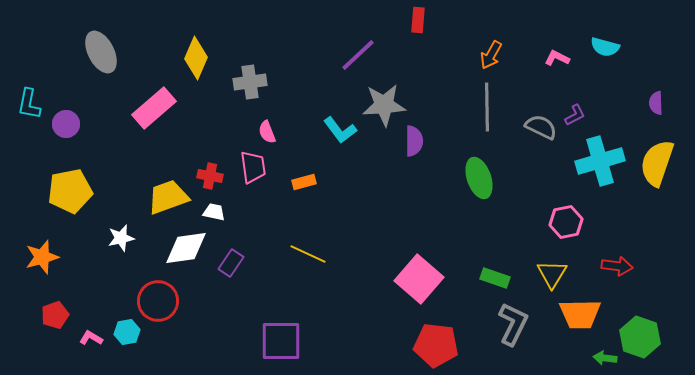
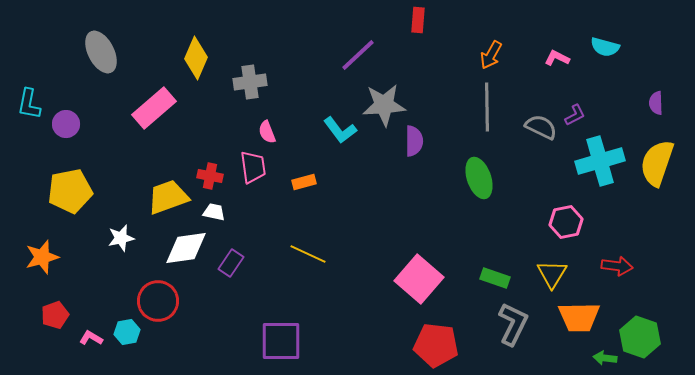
orange trapezoid at (580, 314): moved 1 px left, 3 px down
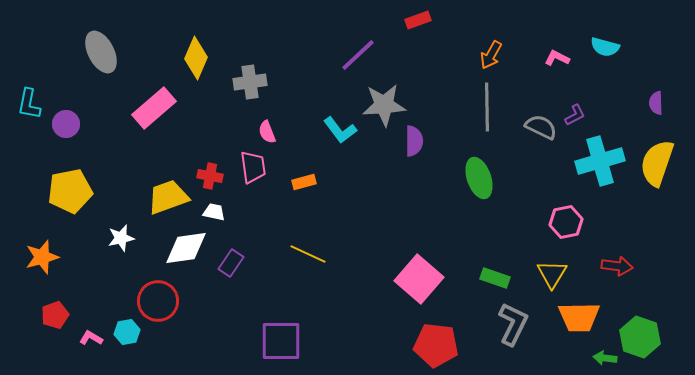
red rectangle at (418, 20): rotated 65 degrees clockwise
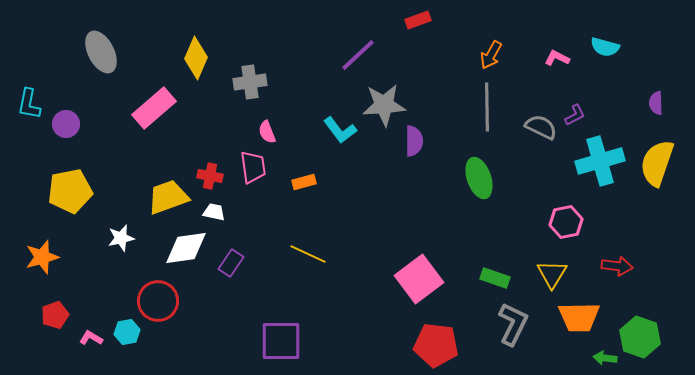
pink square at (419, 279): rotated 12 degrees clockwise
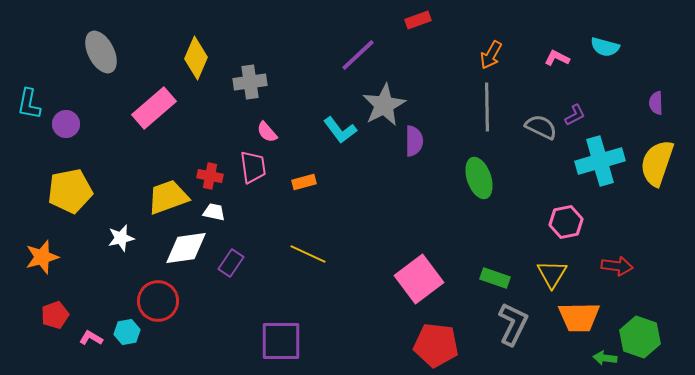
gray star at (384, 105): rotated 24 degrees counterclockwise
pink semicircle at (267, 132): rotated 20 degrees counterclockwise
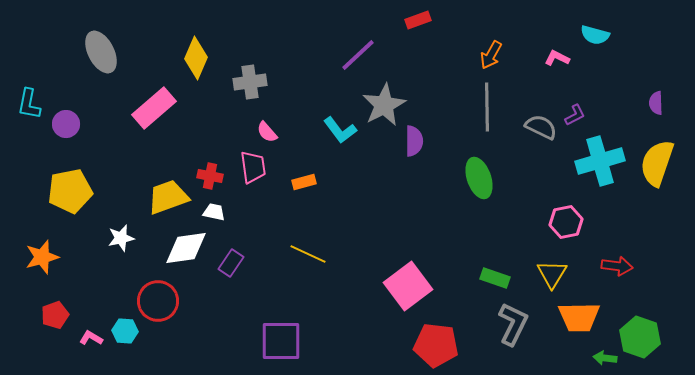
cyan semicircle at (605, 47): moved 10 px left, 12 px up
pink square at (419, 279): moved 11 px left, 7 px down
cyan hexagon at (127, 332): moved 2 px left, 1 px up; rotated 15 degrees clockwise
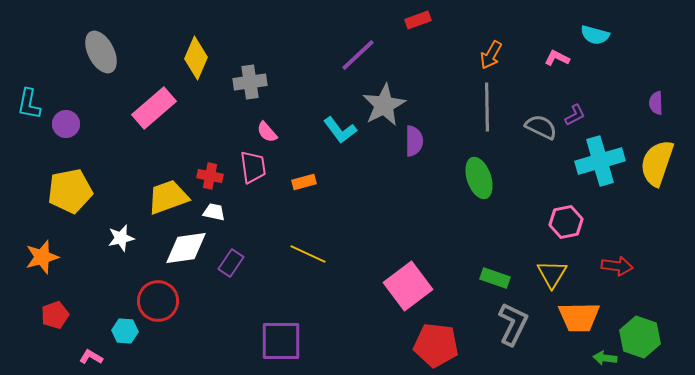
pink L-shape at (91, 338): moved 19 px down
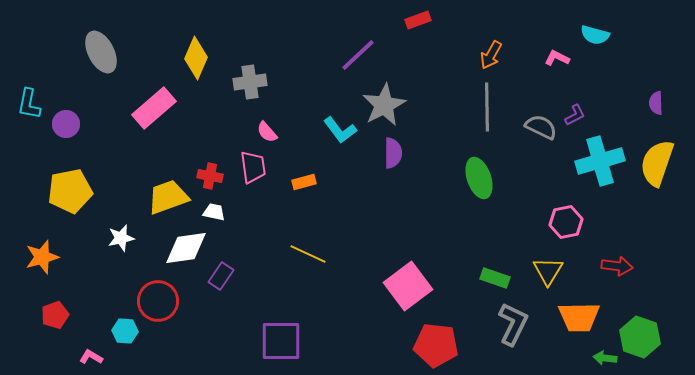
purple semicircle at (414, 141): moved 21 px left, 12 px down
purple rectangle at (231, 263): moved 10 px left, 13 px down
yellow triangle at (552, 274): moved 4 px left, 3 px up
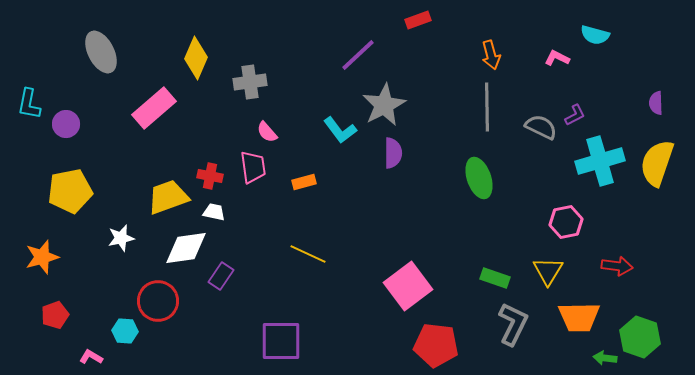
orange arrow at (491, 55): rotated 44 degrees counterclockwise
